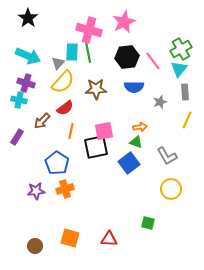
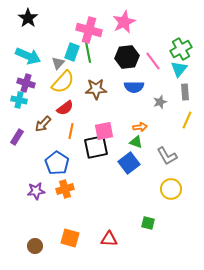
cyan rectangle: rotated 18 degrees clockwise
brown arrow: moved 1 px right, 3 px down
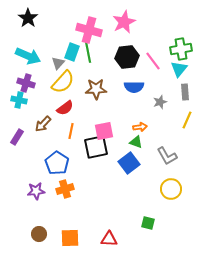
green cross: rotated 20 degrees clockwise
orange square: rotated 18 degrees counterclockwise
brown circle: moved 4 px right, 12 px up
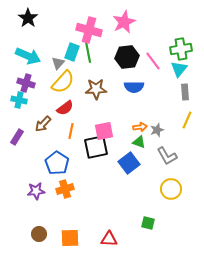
gray star: moved 3 px left, 28 px down
green triangle: moved 3 px right
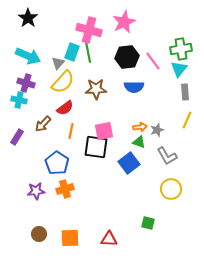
black square: rotated 20 degrees clockwise
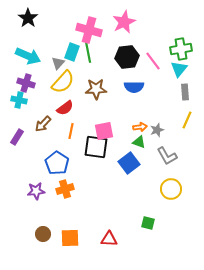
brown circle: moved 4 px right
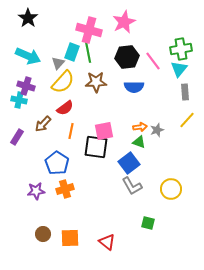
purple cross: moved 3 px down
brown star: moved 7 px up
yellow line: rotated 18 degrees clockwise
gray L-shape: moved 35 px left, 30 px down
red triangle: moved 2 px left, 3 px down; rotated 36 degrees clockwise
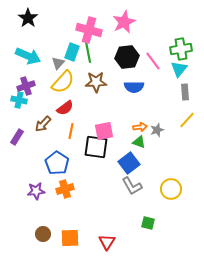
purple cross: rotated 36 degrees counterclockwise
red triangle: rotated 24 degrees clockwise
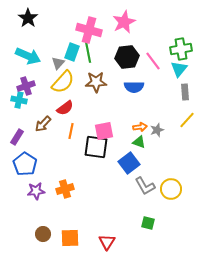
blue pentagon: moved 32 px left, 1 px down
gray L-shape: moved 13 px right
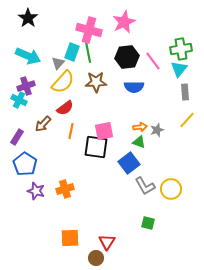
cyan cross: rotated 14 degrees clockwise
purple star: rotated 24 degrees clockwise
brown circle: moved 53 px right, 24 px down
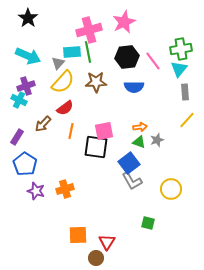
pink cross: rotated 30 degrees counterclockwise
cyan rectangle: rotated 66 degrees clockwise
gray star: moved 10 px down
gray L-shape: moved 13 px left, 5 px up
orange square: moved 8 px right, 3 px up
